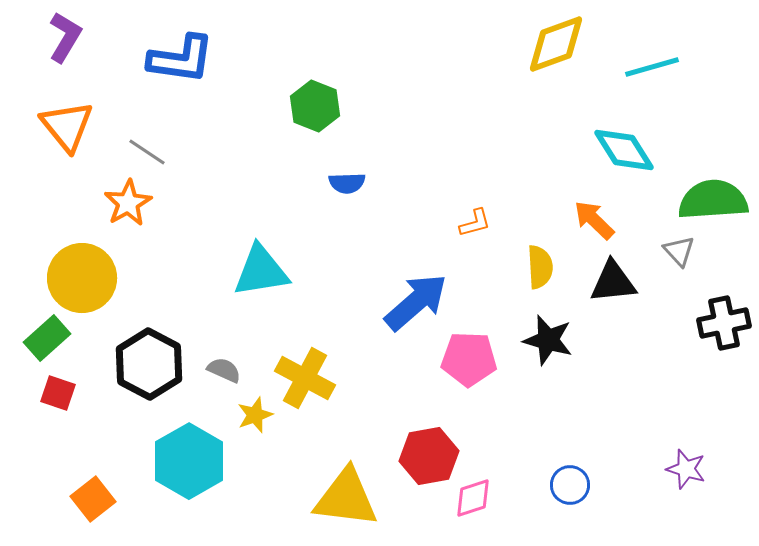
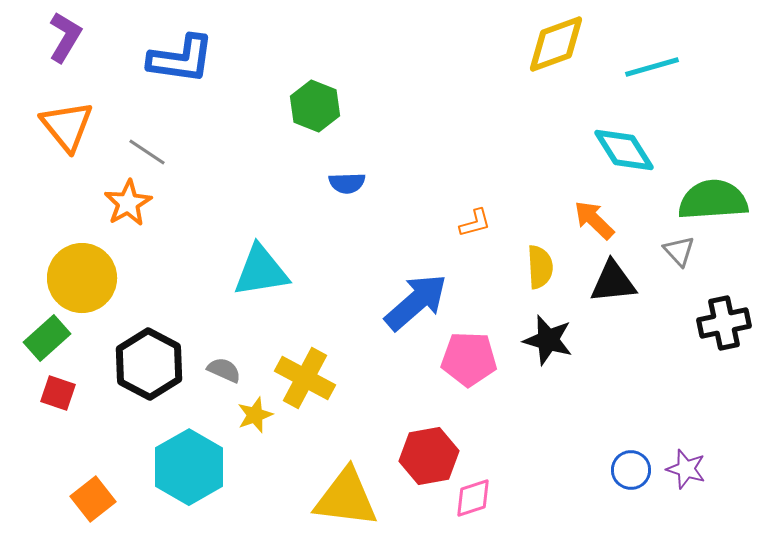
cyan hexagon: moved 6 px down
blue circle: moved 61 px right, 15 px up
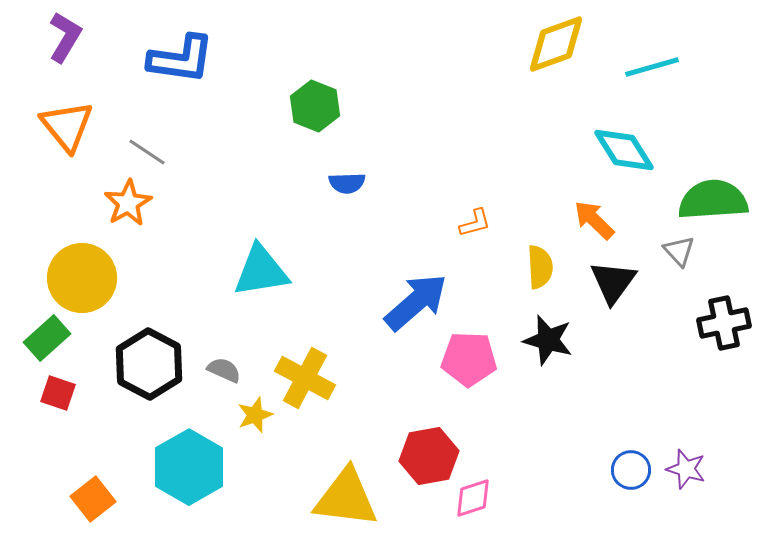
black triangle: rotated 48 degrees counterclockwise
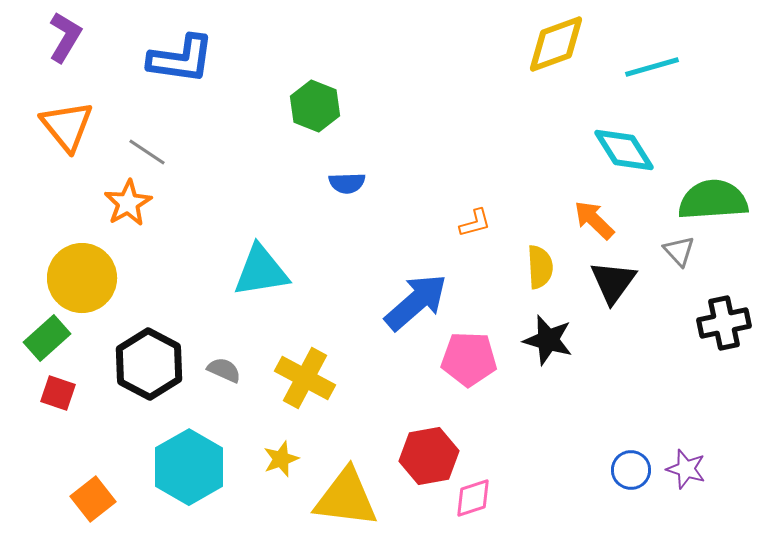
yellow star: moved 26 px right, 44 px down
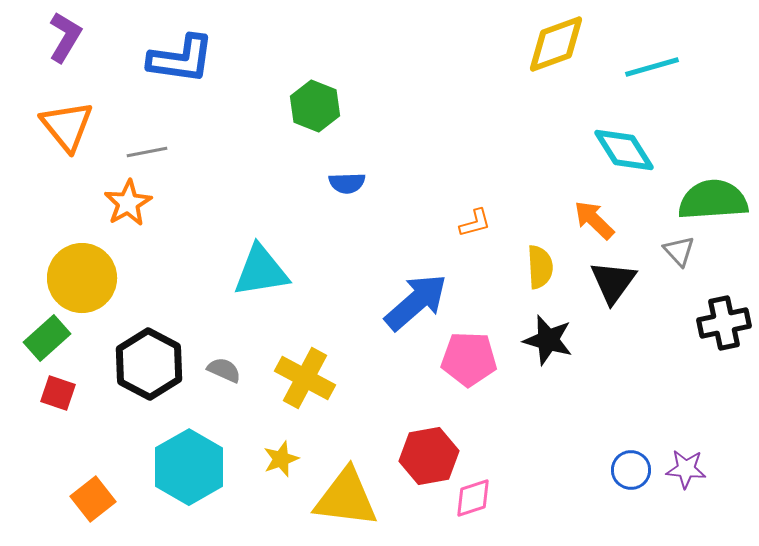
gray line: rotated 45 degrees counterclockwise
purple star: rotated 12 degrees counterclockwise
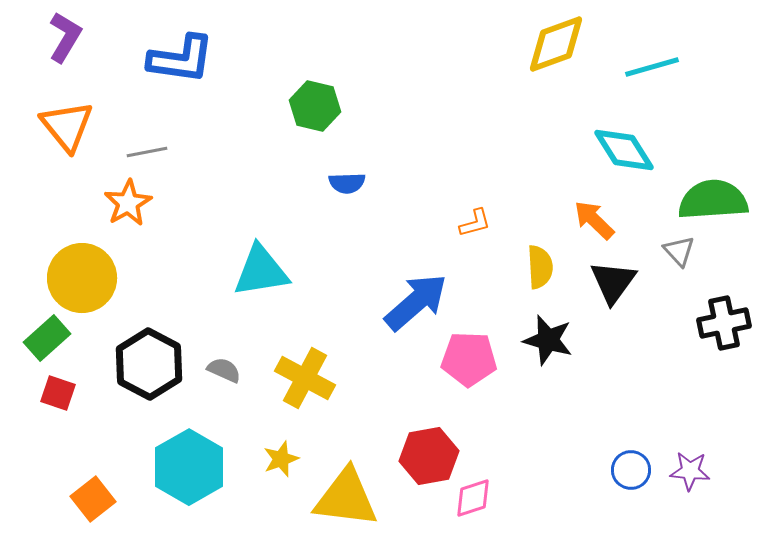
green hexagon: rotated 9 degrees counterclockwise
purple star: moved 4 px right, 2 px down
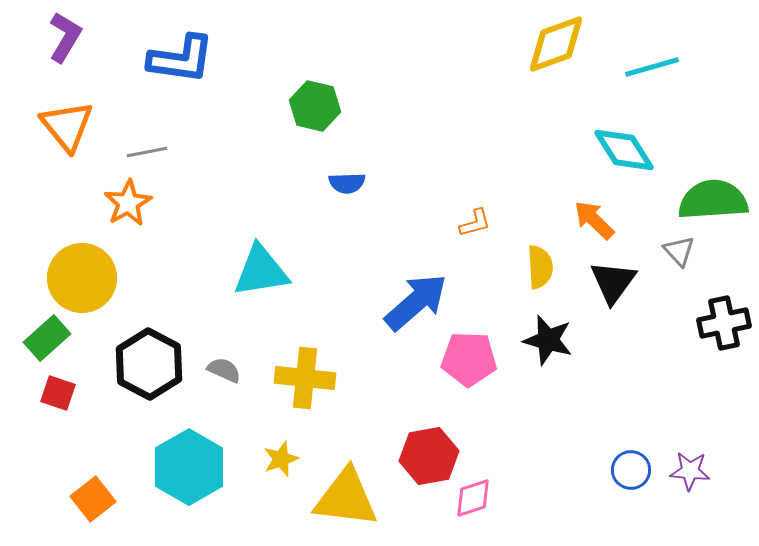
yellow cross: rotated 22 degrees counterclockwise
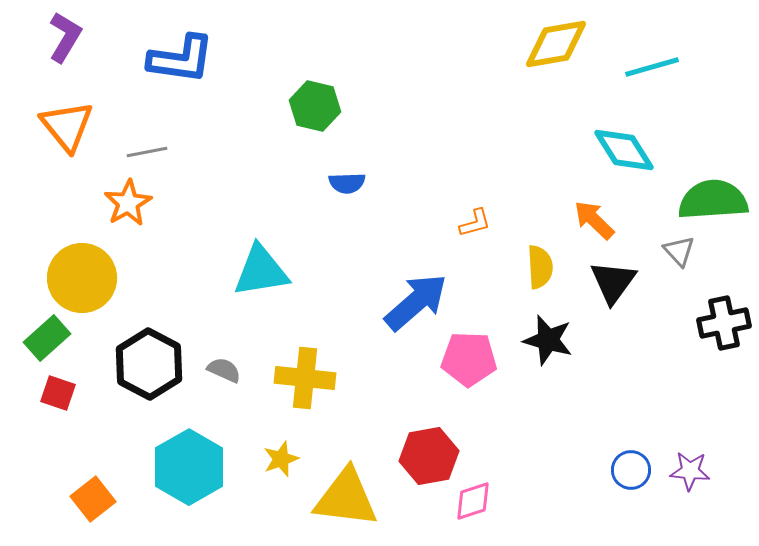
yellow diamond: rotated 10 degrees clockwise
pink diamond: moved 3 px down
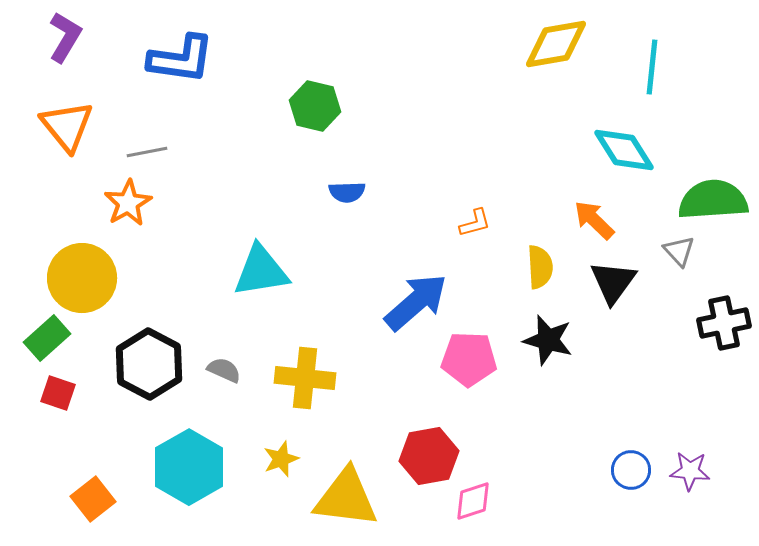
cyan line: rotated 68 degrees counterclockwise
blue semicircle: moved 9 px down
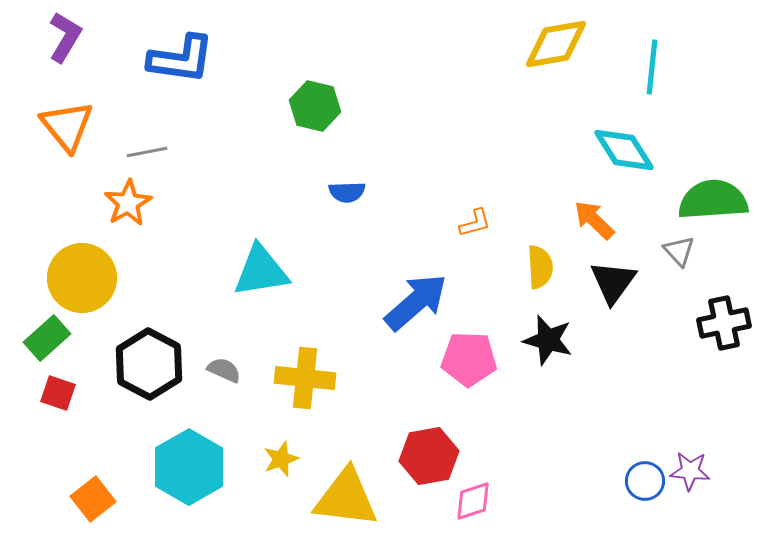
blue circle: moved 14 px right, 11 px down
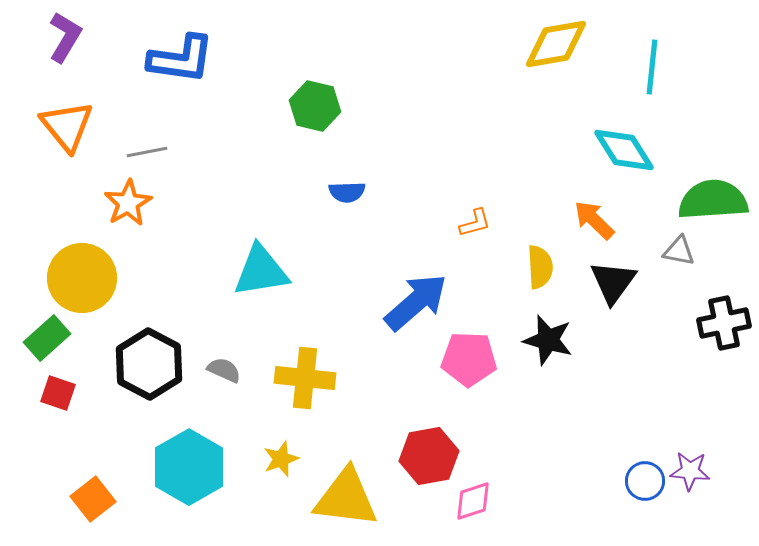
gray triangle: rotated 36 degrees counterclockwise
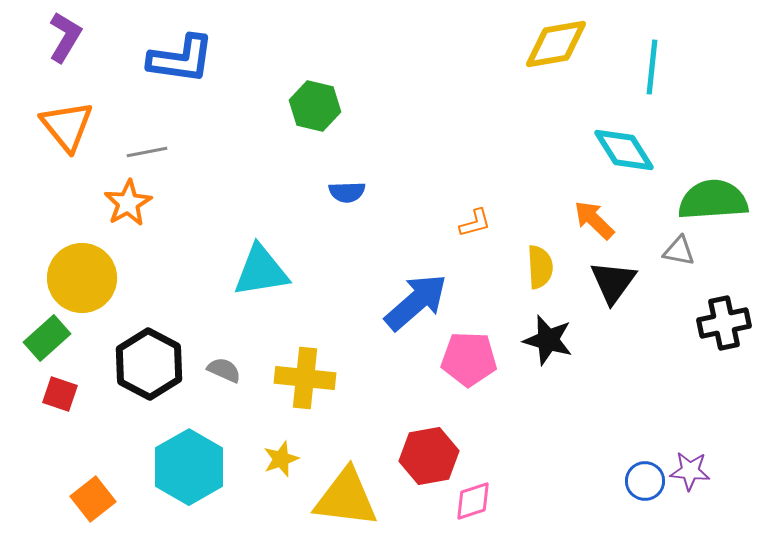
red square: moved 2 px right, 1 px down
